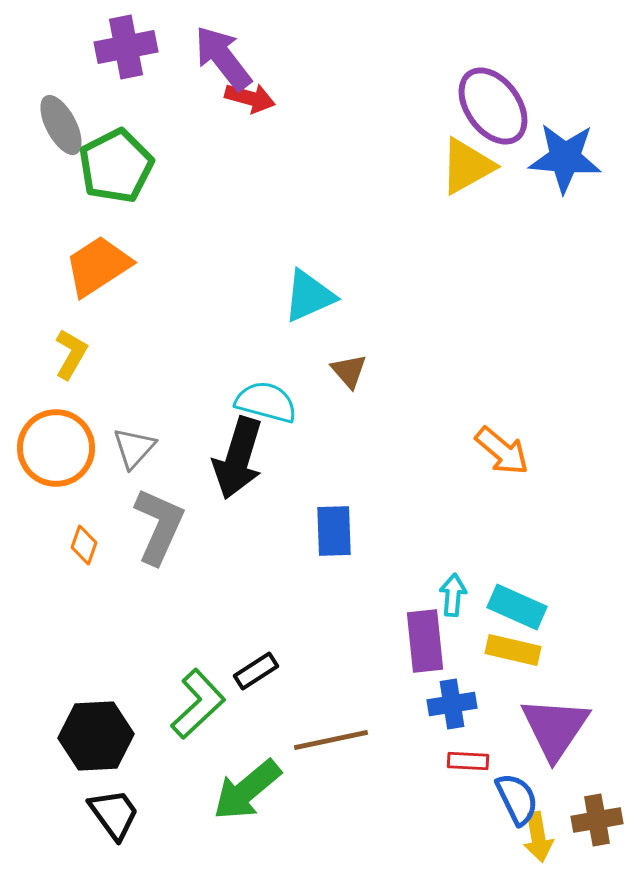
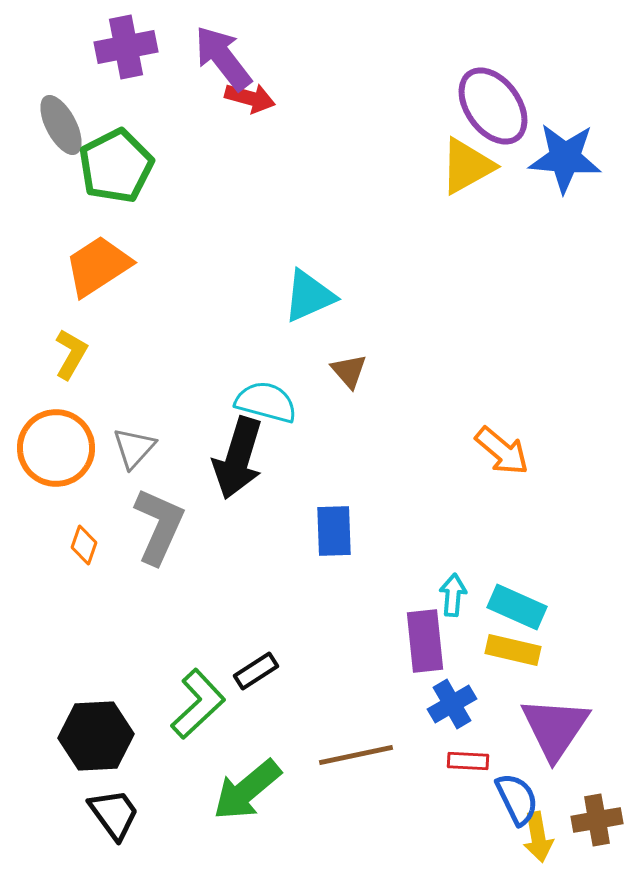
blue cross: rotated 21 degrees counterclockwise
brown line: moved 25 px right, 15 px down
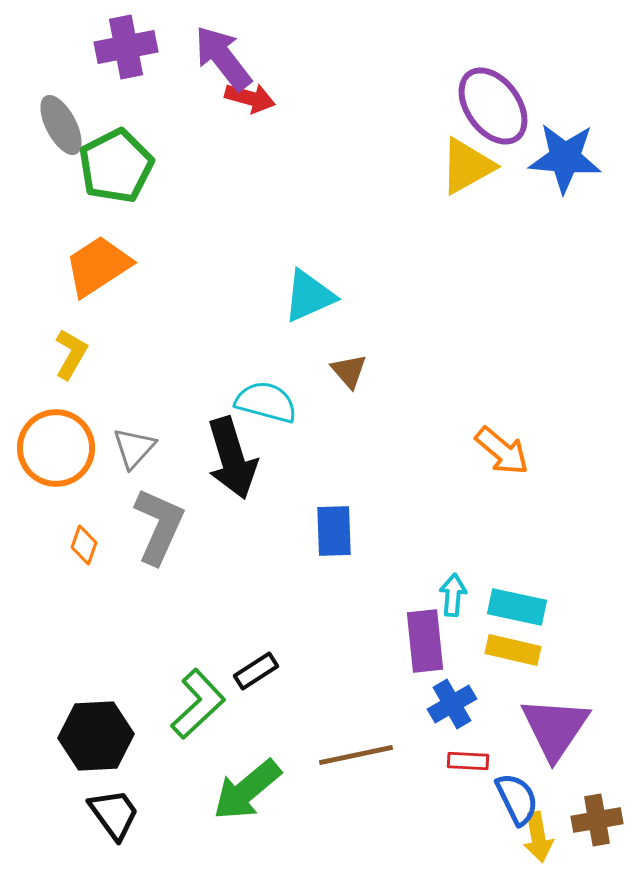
black arrow: moved 6 px left; rotated 34 degrees counterclockwise
cyan rectangle: rotated 12 degrees counterclockwise
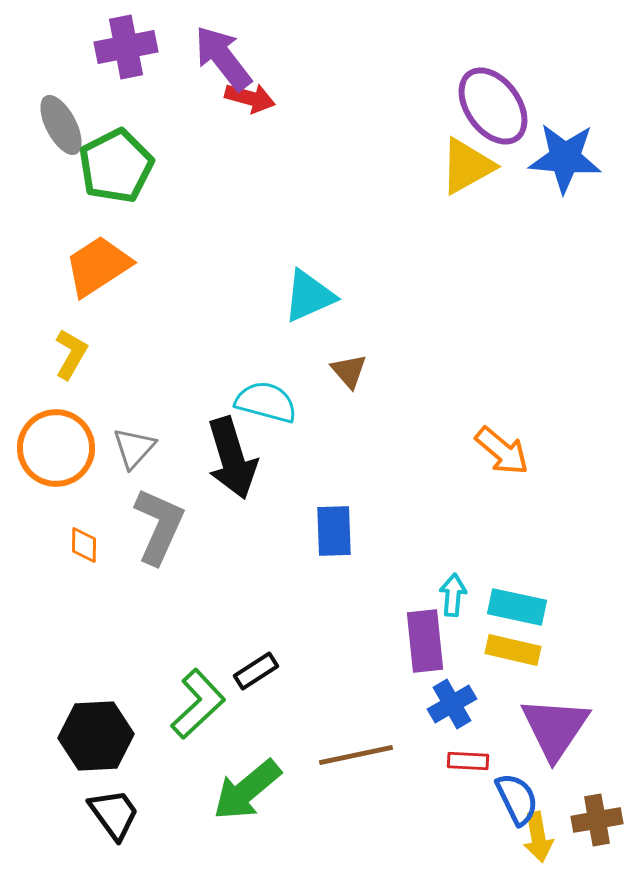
orange diamond: rotated 18 degrees counterclockwise
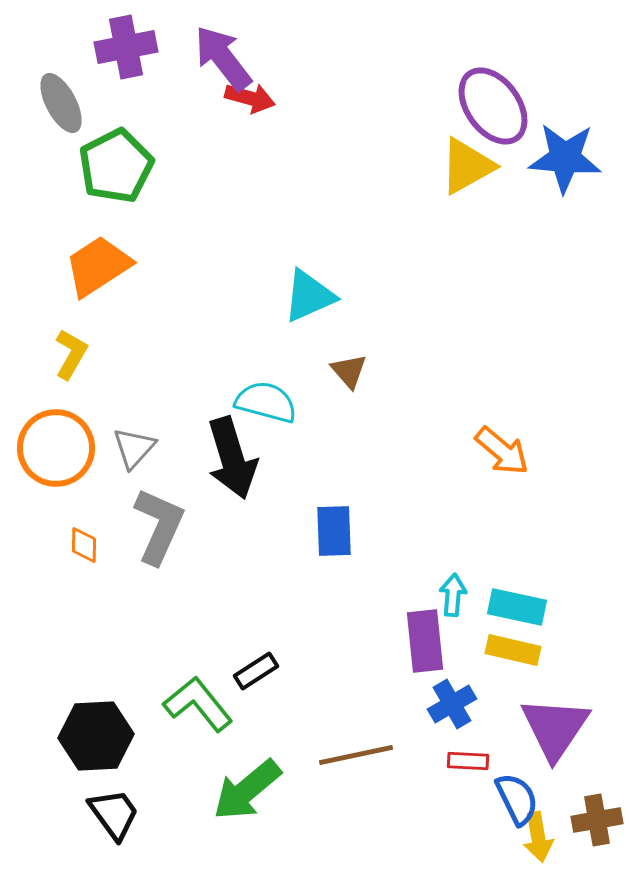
gray ellipse: moved 22 px up
green L-shape: rotated 86 degrees counterclockwise
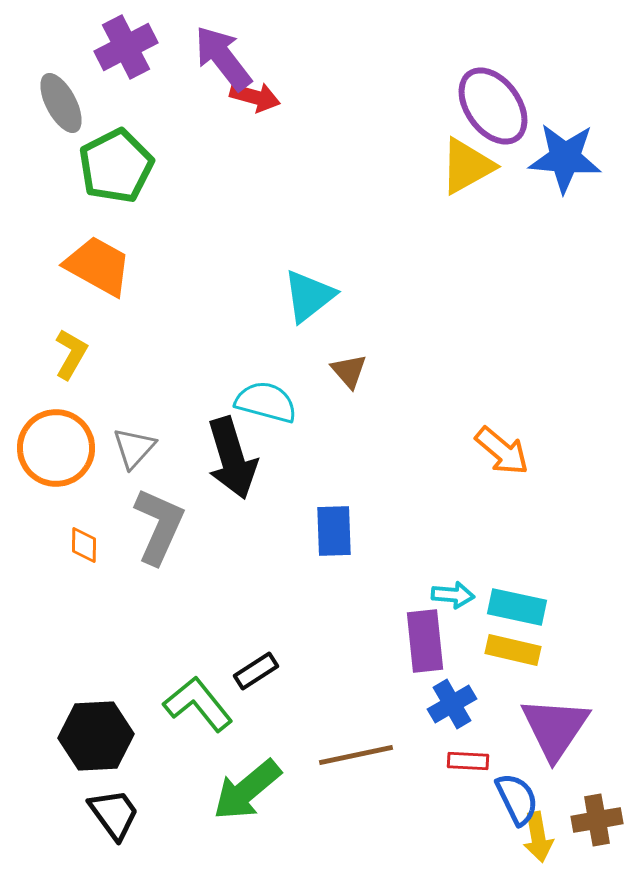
purple cross: rotated 16 degrees counterclockwise
red arrow: moved 5 px right, 1 px up
orange trapezoid: rotated 62 degrees clockwise
cyan triangle: rotated 14 degrees counterclockwise
cyan arrow: rotated 90 degrees clockwise
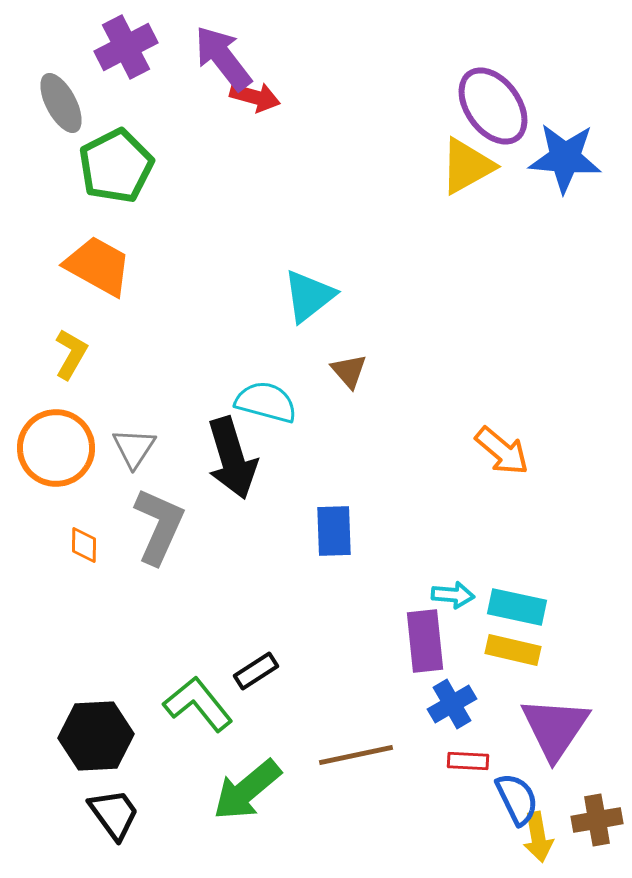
gray triangle: rotated 9 degrees counterclockwise
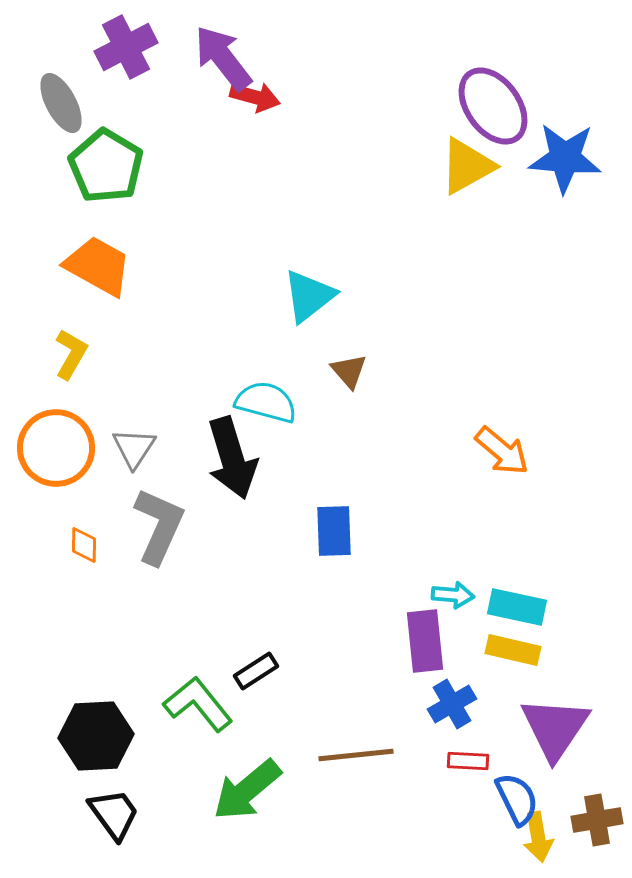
green pentagon: moved 10 px left; rotated 14 degrees counterclockwise
brown line: rotated 6 degrees clockwise
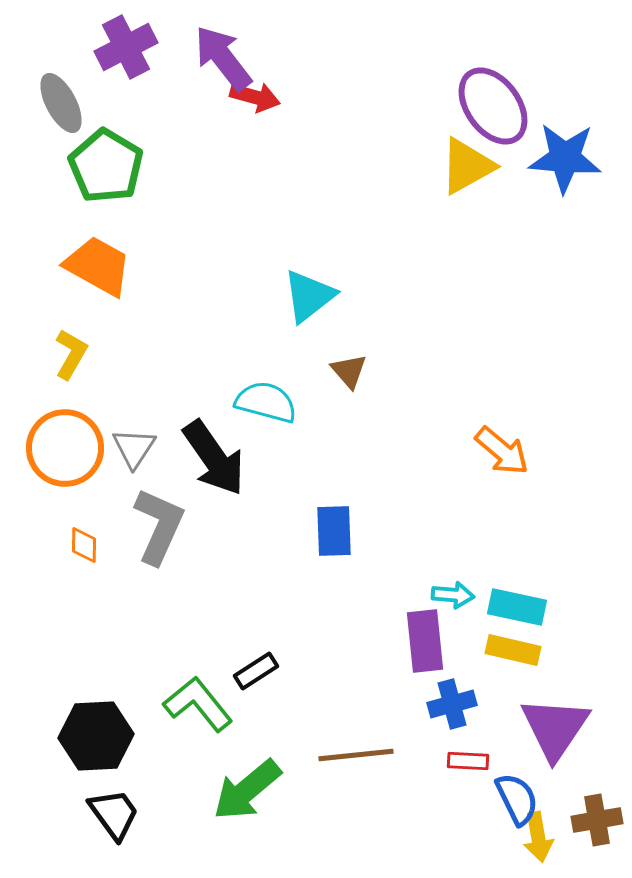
orange circle: moved 9 px right
black arrow: moved 18 px left; rotated 18 degrees counterclockwise
blue cross: rotated 15 degrees clockwise
